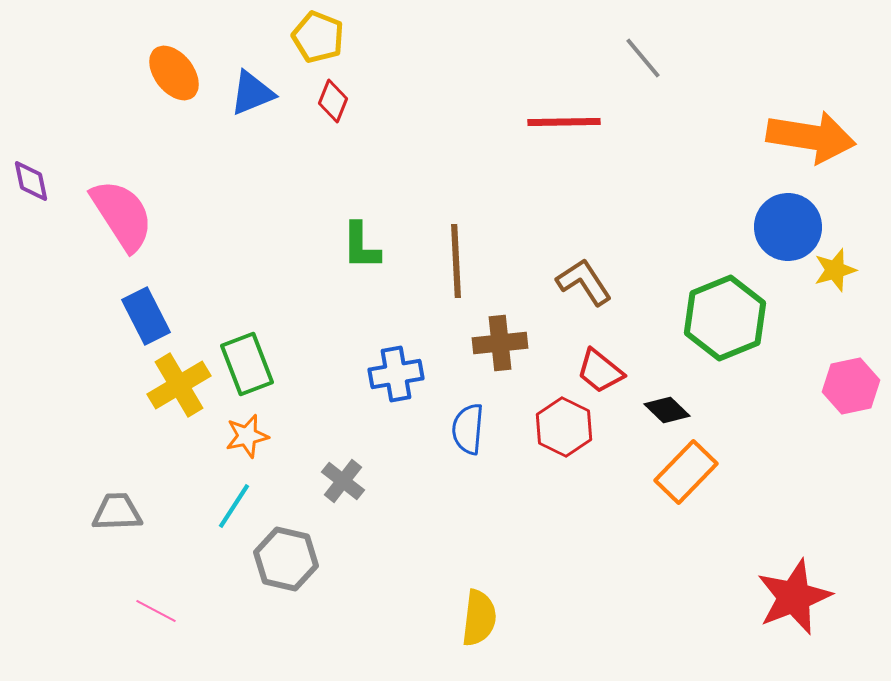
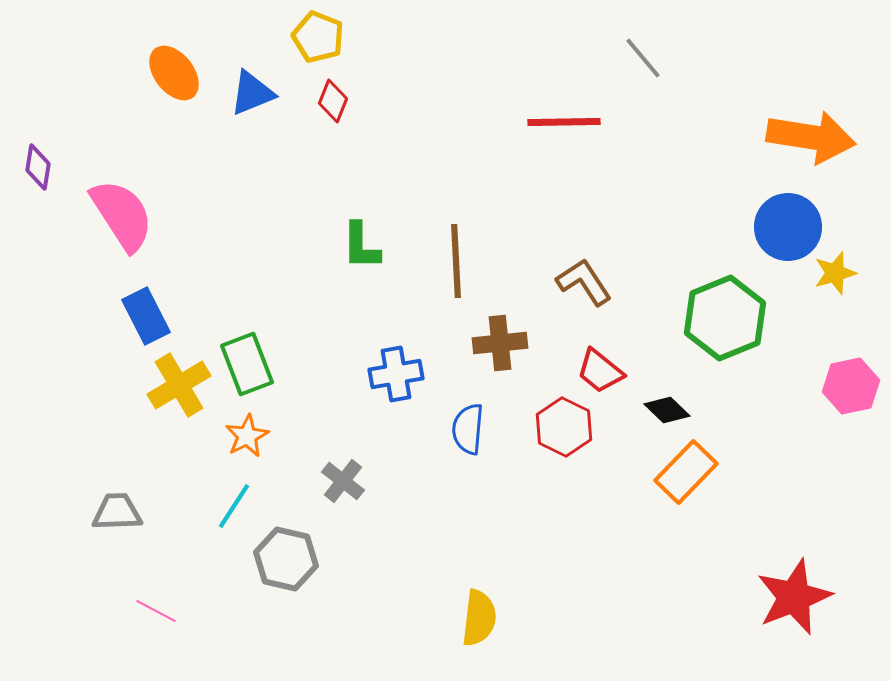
purple diamond: moved 7 px right, 14 px up; rotated 21 degrees clockwise
yellow star: moved 3 px down
orange star: rotated 15 degrees counterclockwise
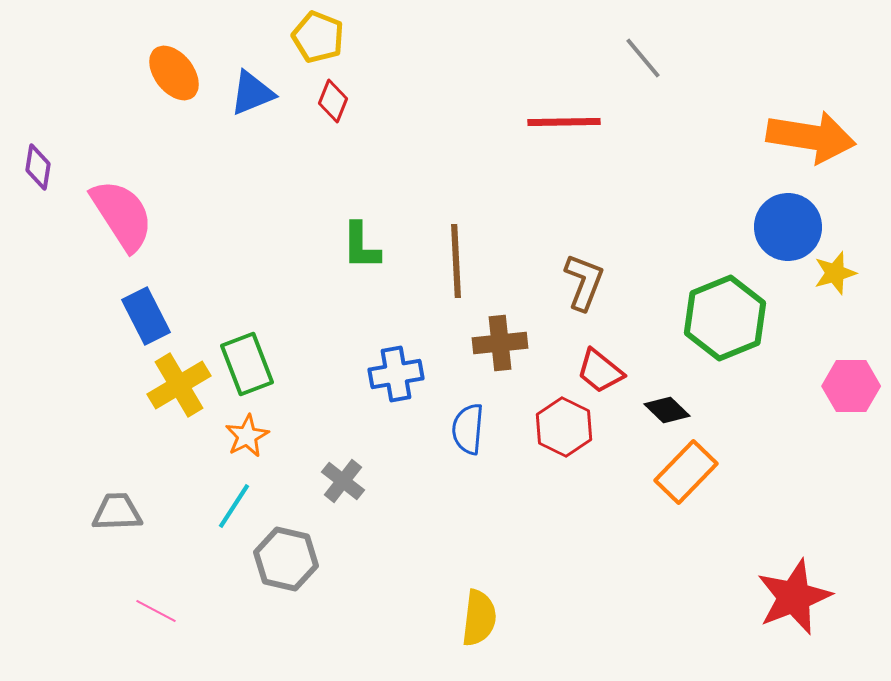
brown L-shape: rotated 54 degrees clockwise
pink hexagon: rotated 12 degrees clockwise
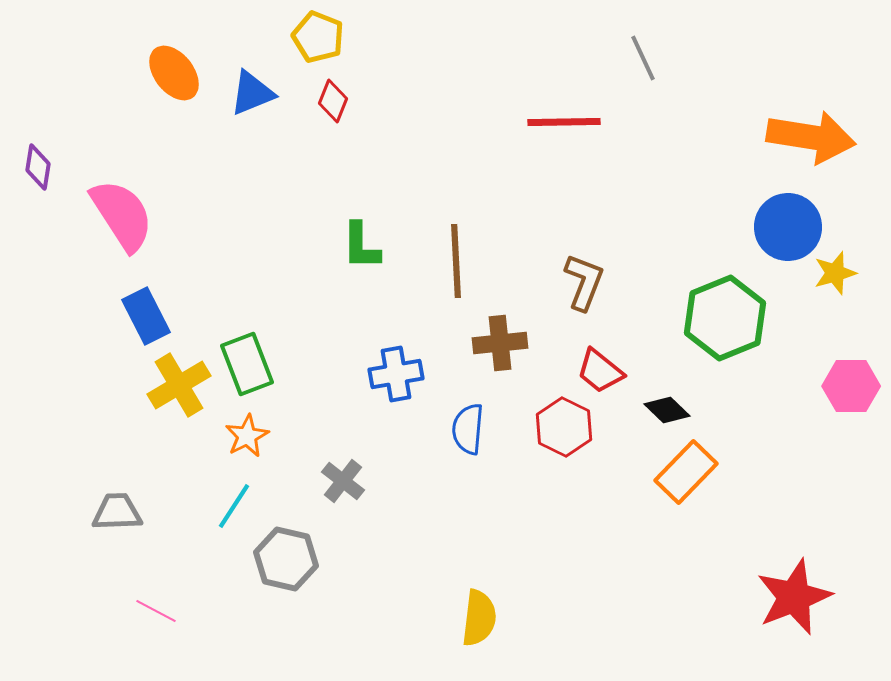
gray line: rotated 15 degrees clockwise
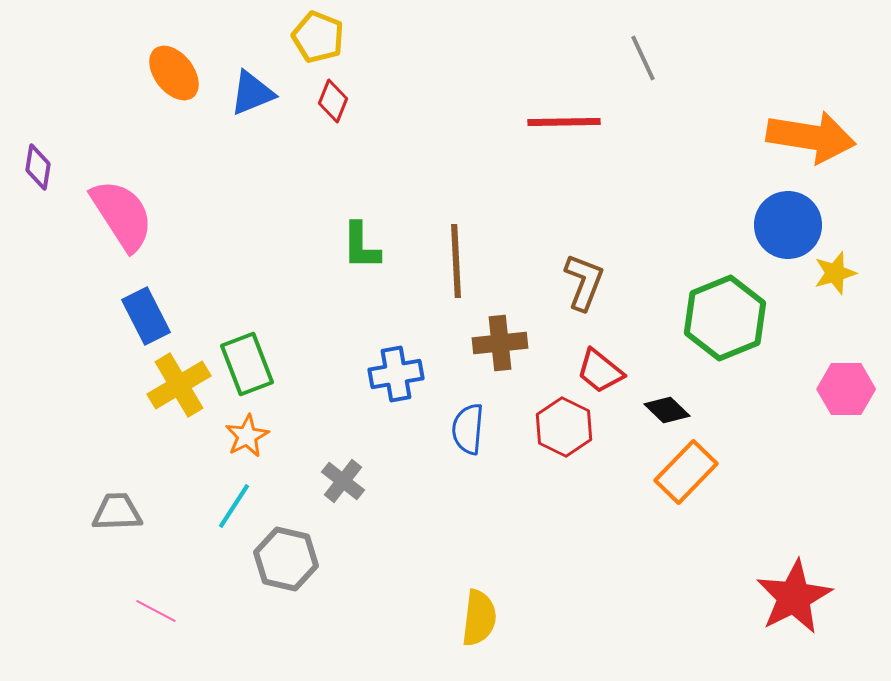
blue circle: moved 2 px up
pink hexagon: moved 5 px left, 3 px down
red star: rotated 6 degrees counterclockwise
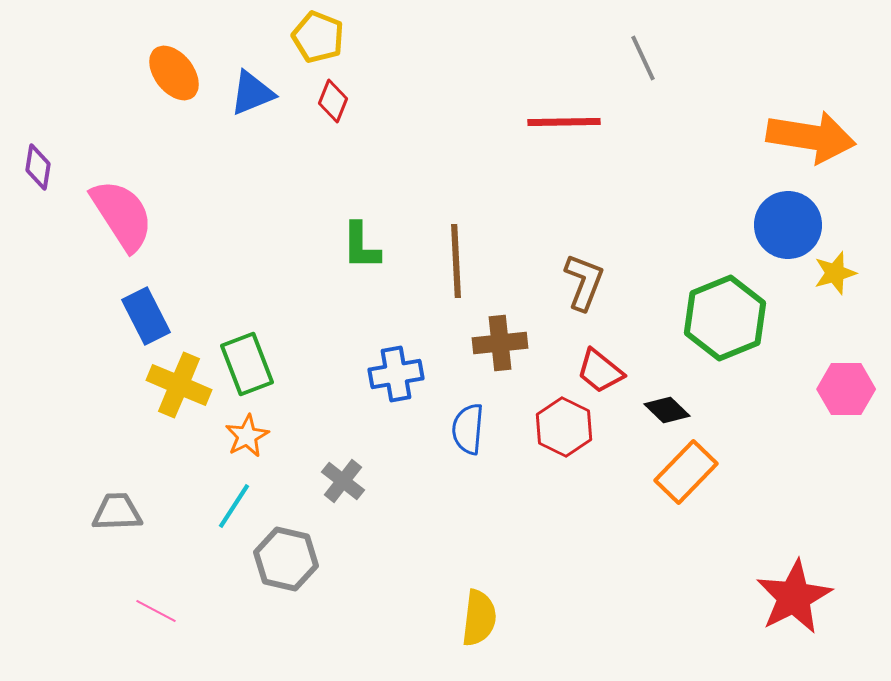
yellow cross: rotated 36 degrees counterclockwise
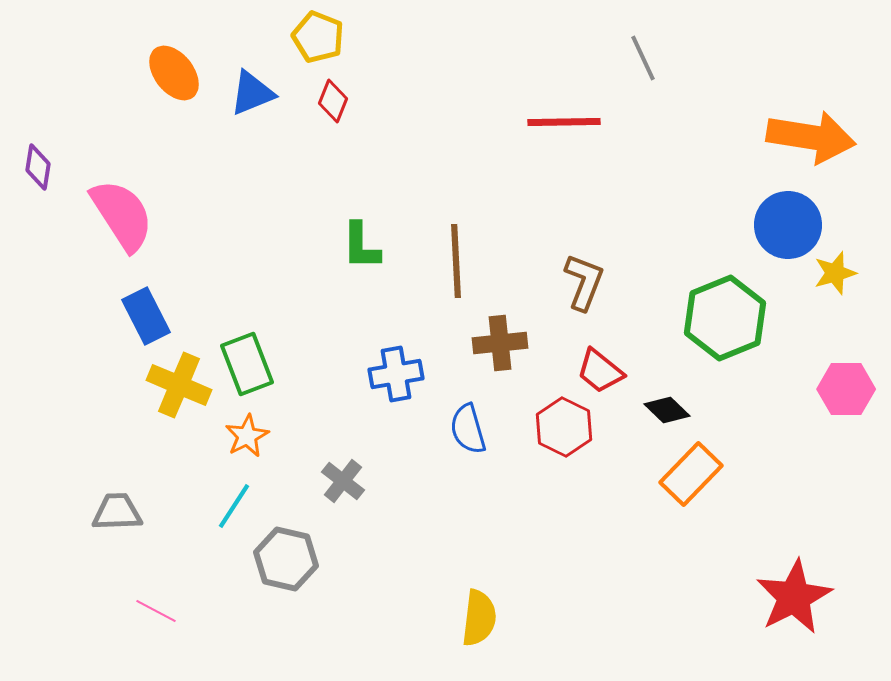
blue semicircle: rotated 21 degrees counterclockwise
orange rectangle: moved 5 px right, 2 px down
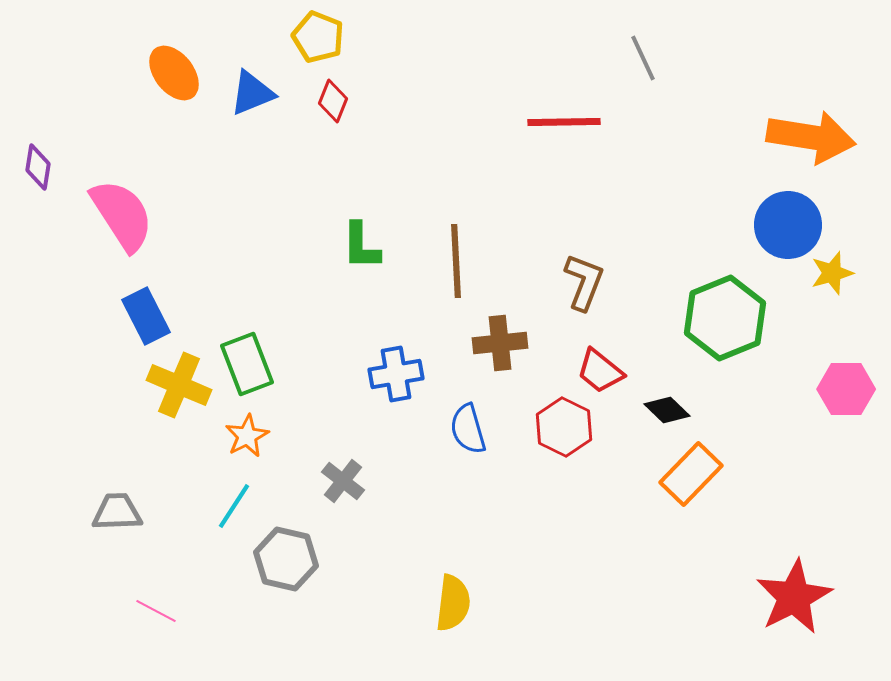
yellow star: moved 3 px left
yellow semicircle: moved 26 px left, 15 px up
